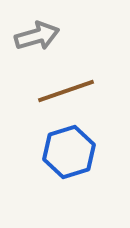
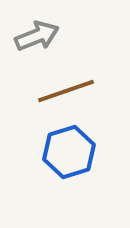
gray arrow: rotated 6 degrees counterclockwise
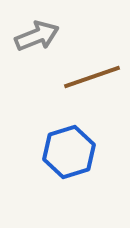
brown line: moved 26 px right, 14 px up
